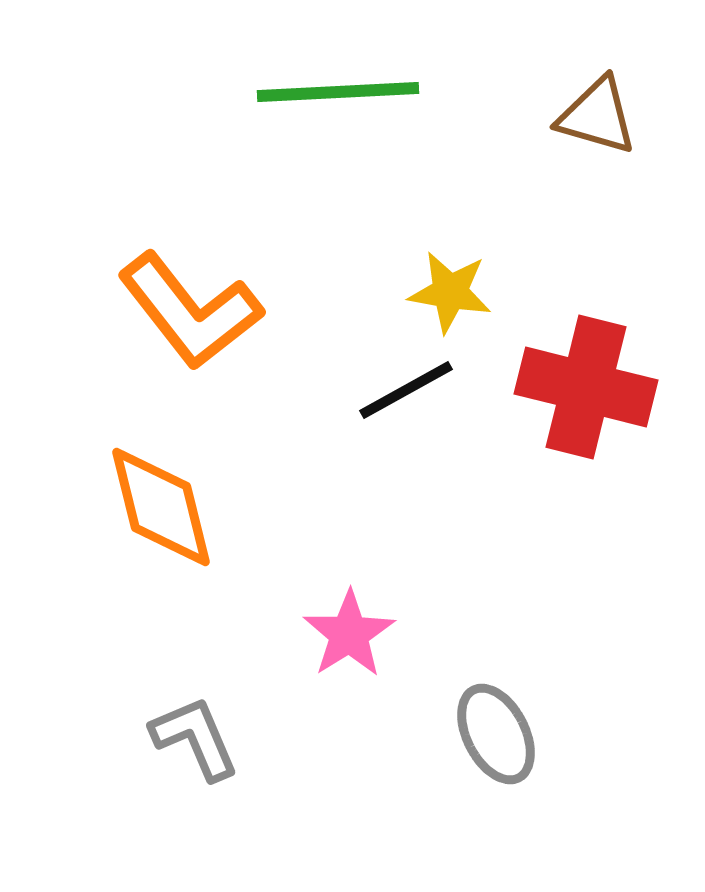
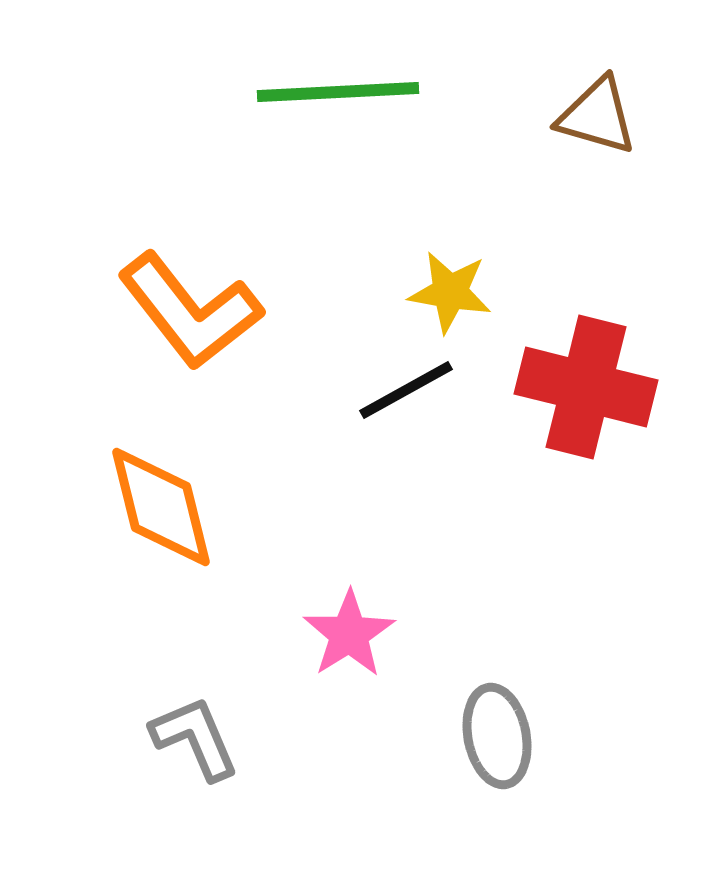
gray ellipse: moved 1 px right, 2 px down; rotated 16 degrees clockwise
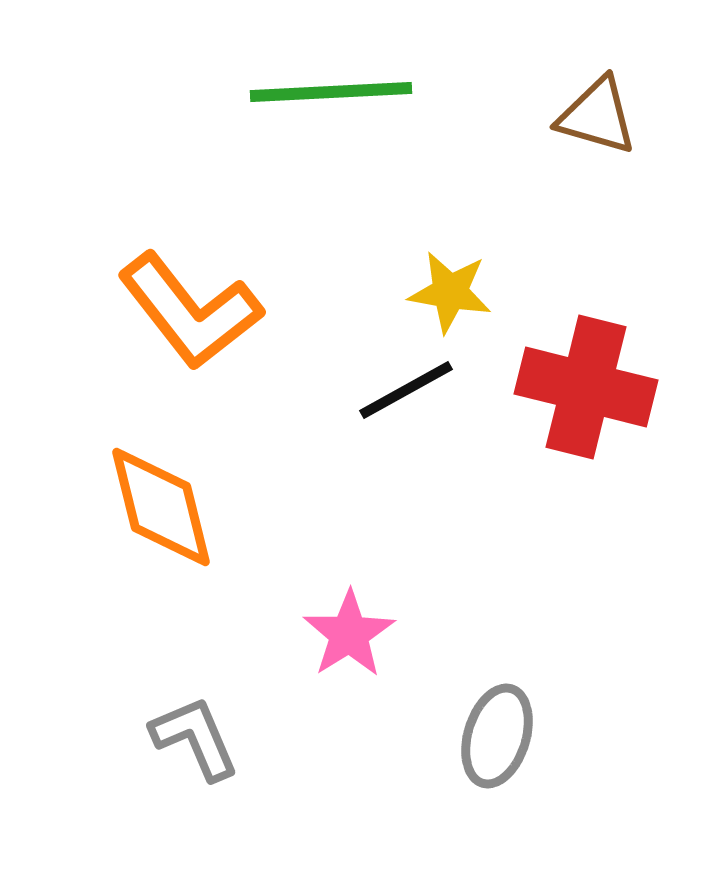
green line: moved 7 px left
gray ellipse: rotated 28 degrees clockwise
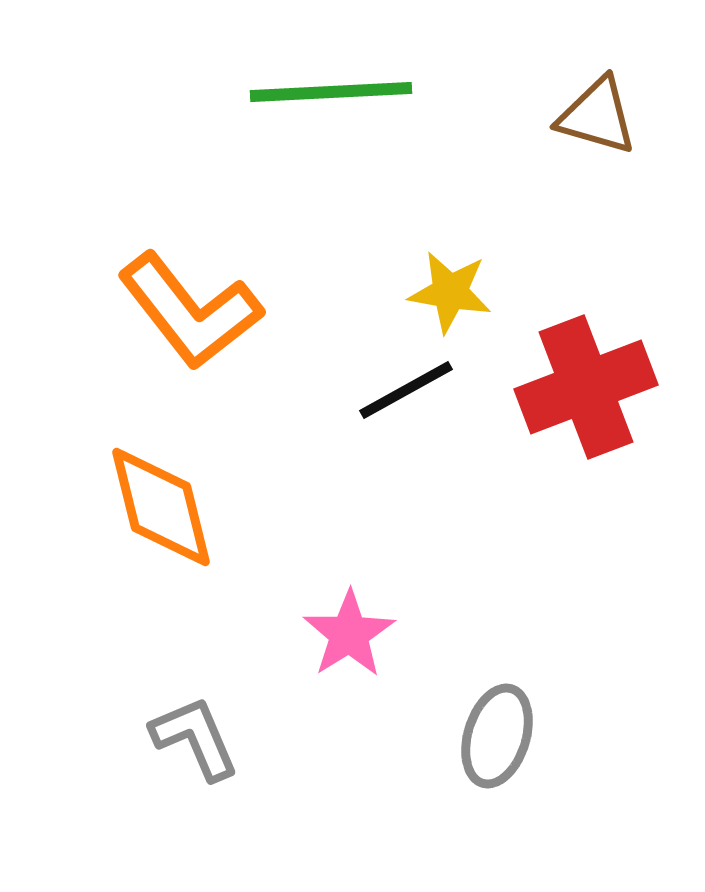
red cross: rotated 35 degrees counterclockwise
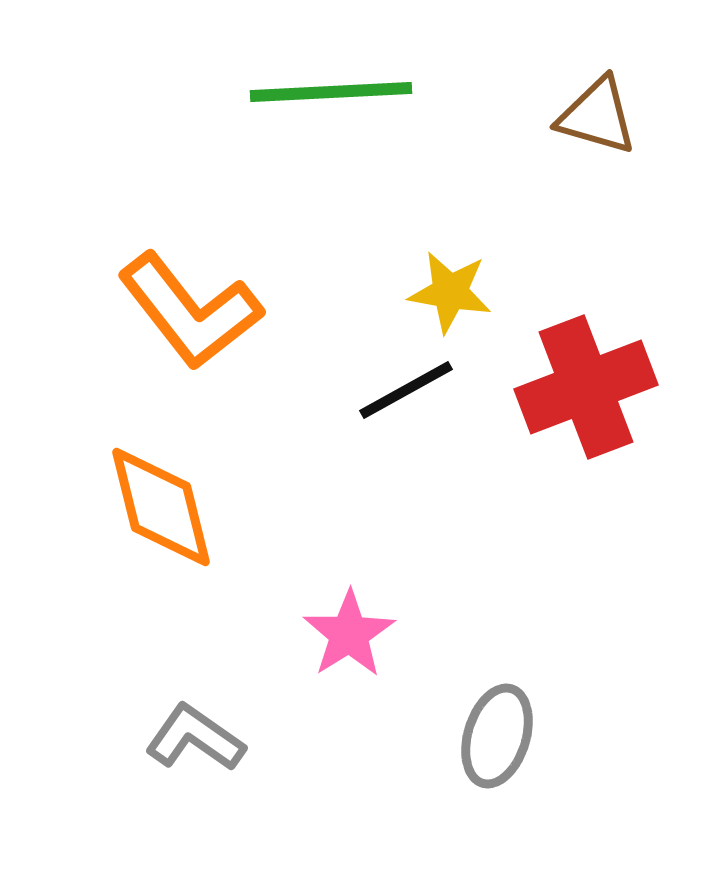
gray L-shape: rotated 32 degrees counterclockwise
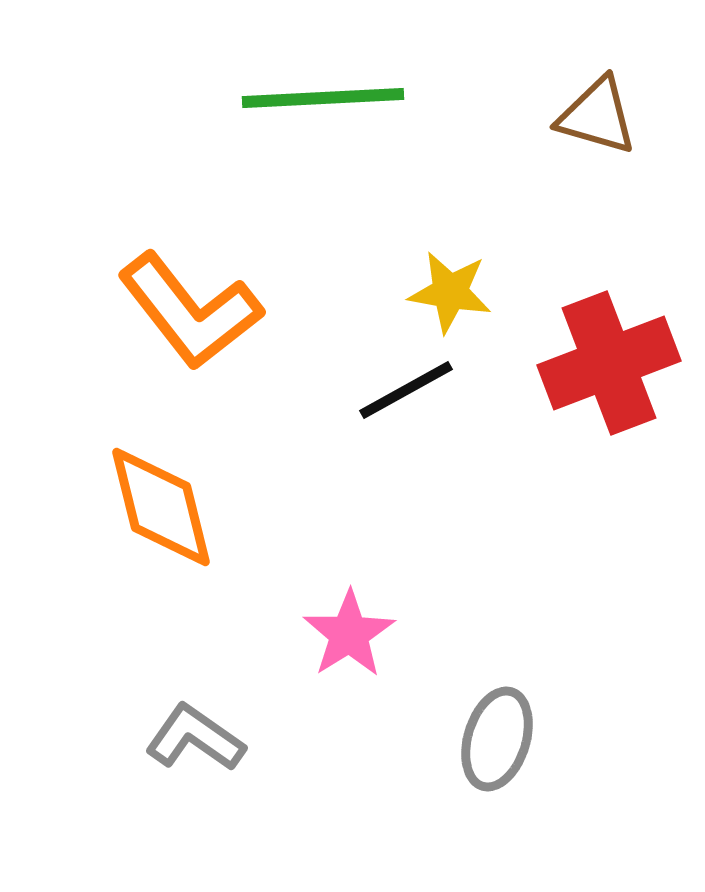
green line: moved 8 px left, 6 px down
red cross: moved 23 px right, 24 px up
gray ellipse: moved 3 px down
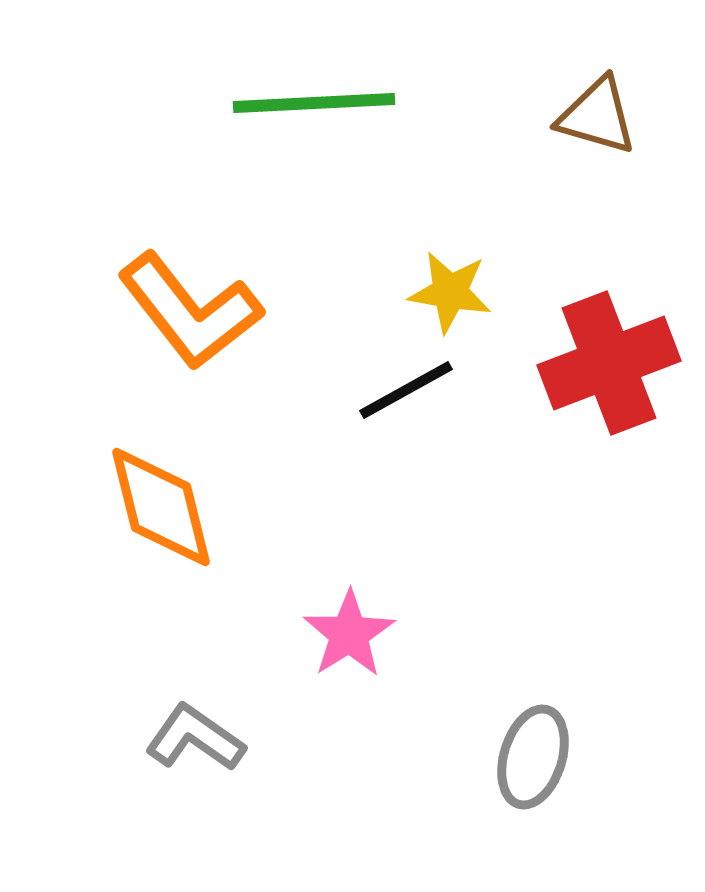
green line: moved 9 px left, 5 px down
gray ellipse: moved 36 px right, 18 px down
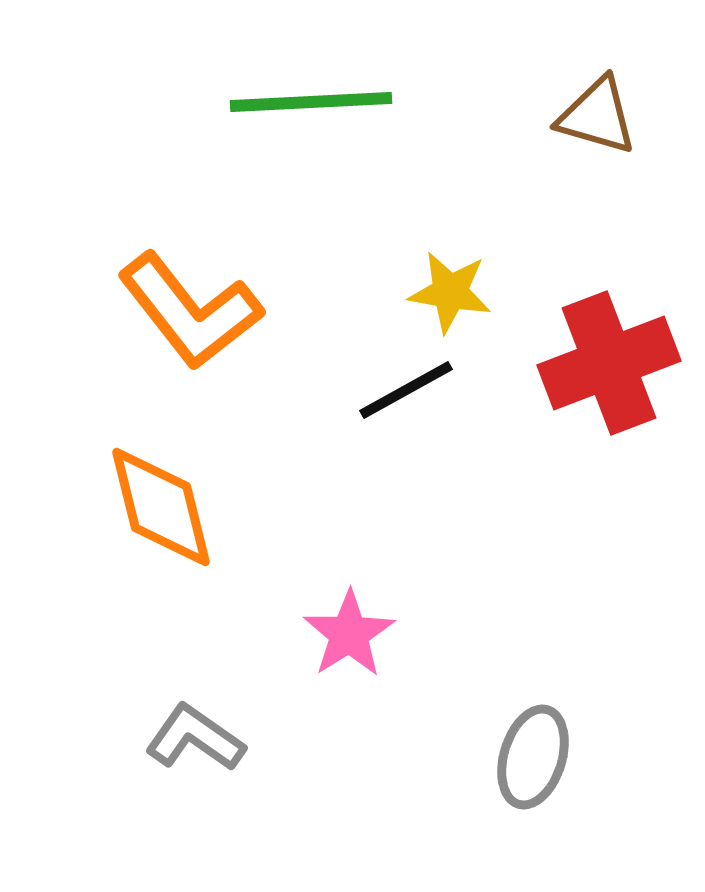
green line: moved 3 px left, 1 px up
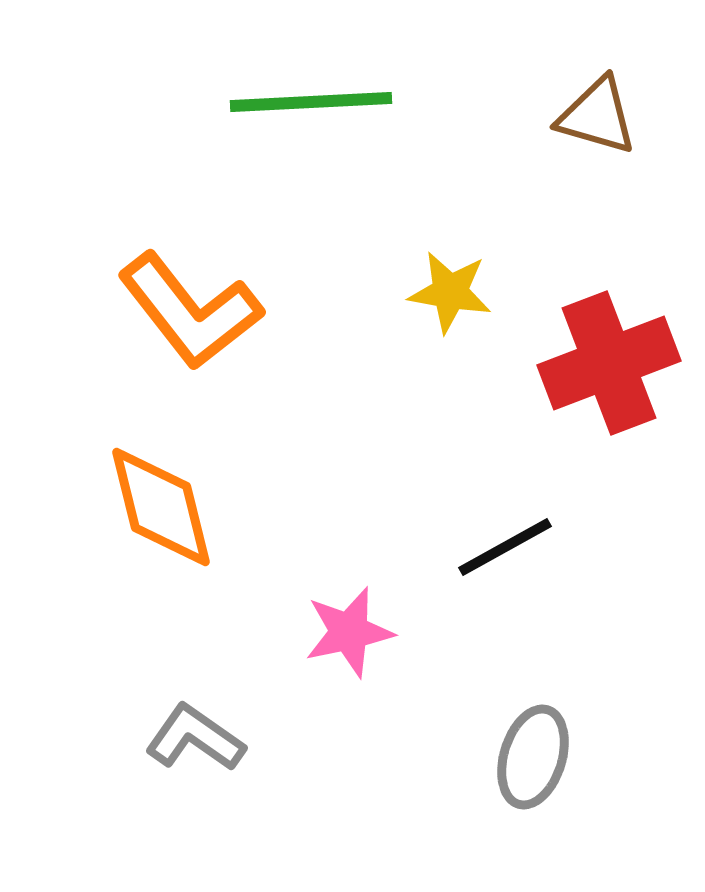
black line: moved 99 px right, 157 px down
pink star: moved 2 px up; rotated 20 degrees clockwise
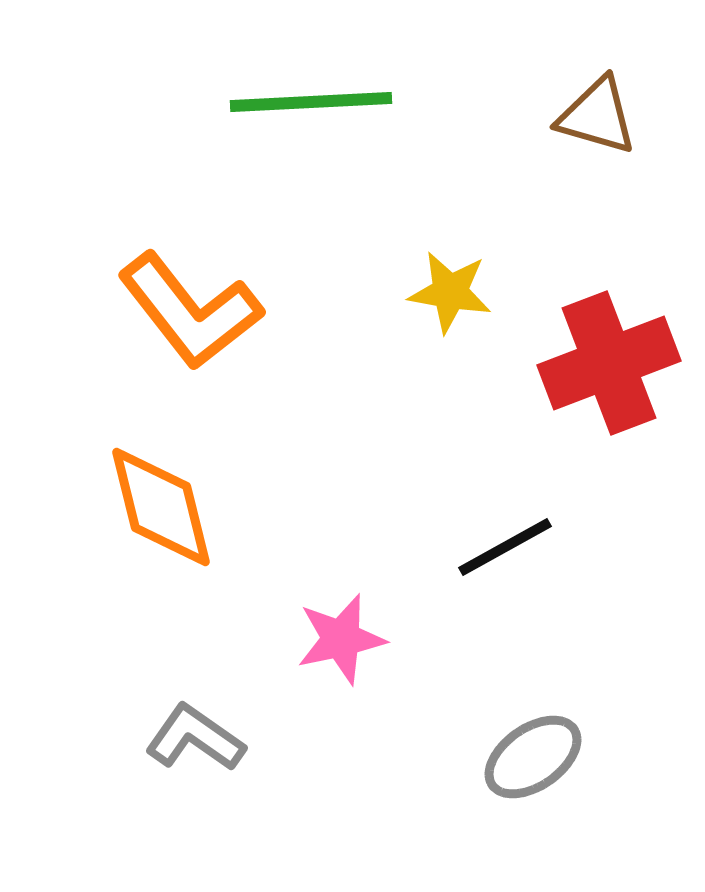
pink star: moved 8 px left, 7 px down
gray ellipse: rotated 38 degrees clockwise
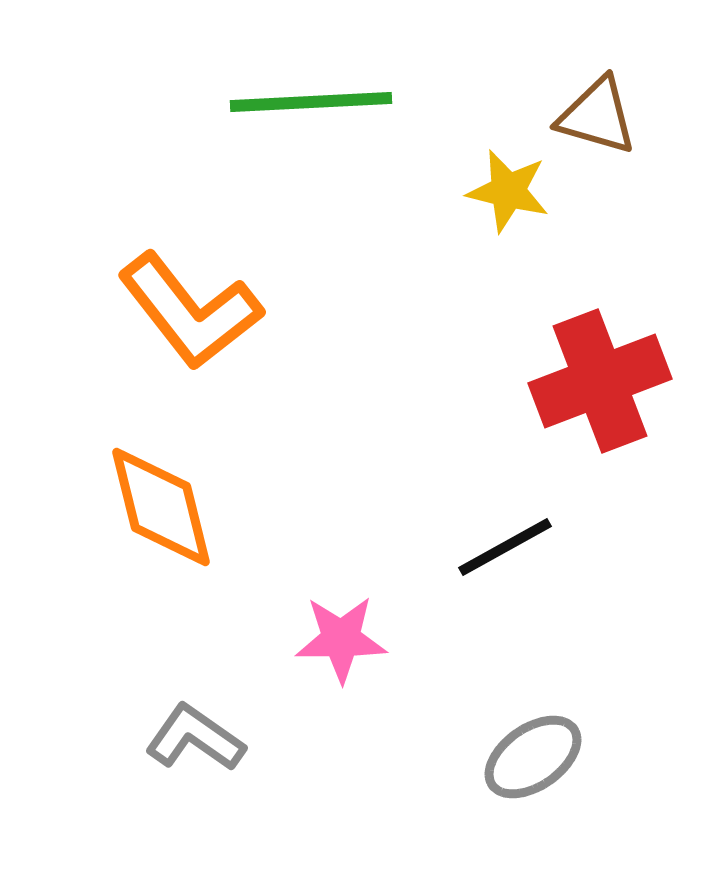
yellow star: moved 58 px right, 101 px up; rotated 4 degrees clockwise
red cross: moved 9 px left, 18 px down
pink star: rotated 12 degrees clockwise
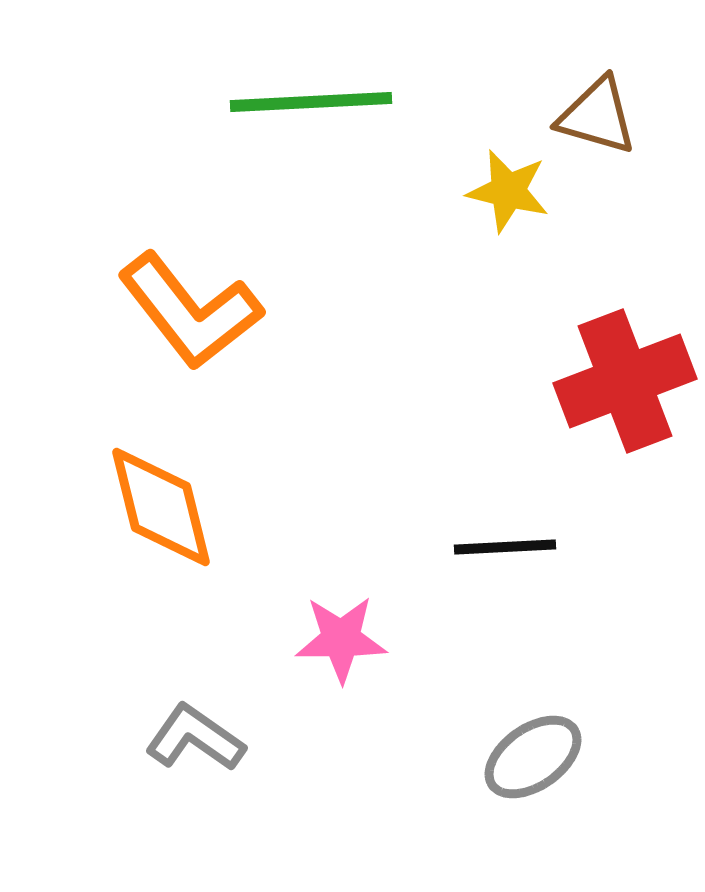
red cross: moved 25 px right
black line: rotated 26 degrees clockwise
